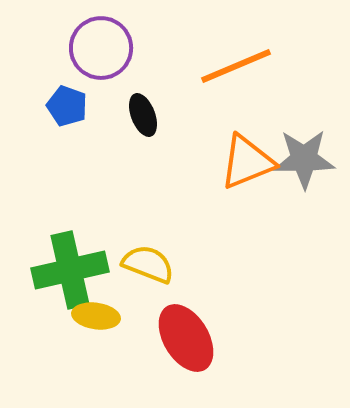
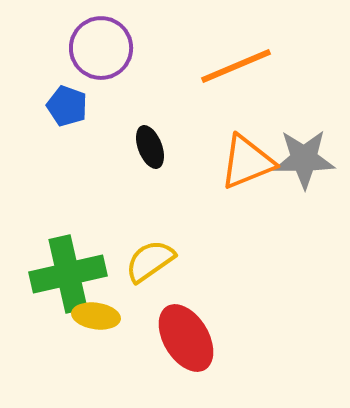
black ellipse: moved 7 px right, 32 px down
yellow semicircle: moved 2 px right, 3 px up; rotated 56 degrees counterclockwise
green cross: moved 2 px left, 4 px down
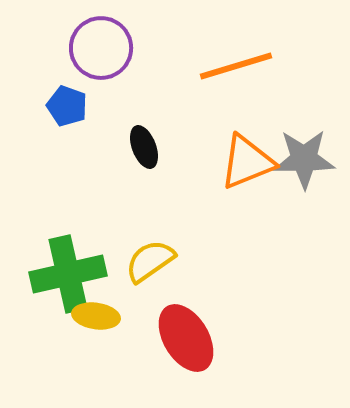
orange line: rotated 6 degrees clockwise
black ellipse: moved 6 px left
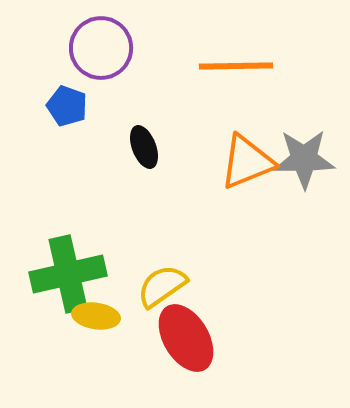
orange line: rotated 16 degrees clockwise
yellow semicircle: moved 12 px right, 25 px down
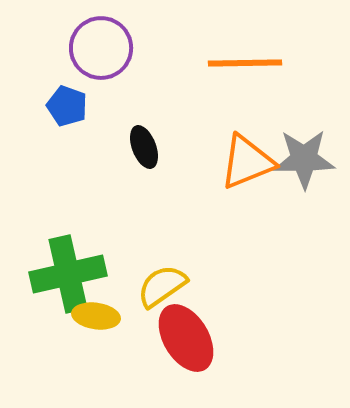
orange line: moved 9 px right, 3 px up
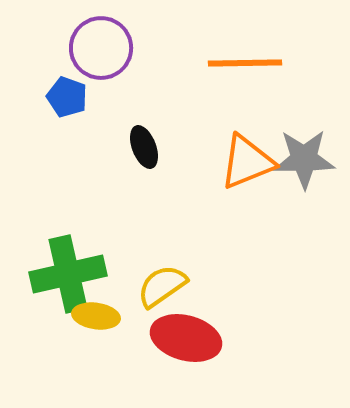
blue pentagon: moved 9 px up
red ellipse: rotated 44 degrees counterclockwise
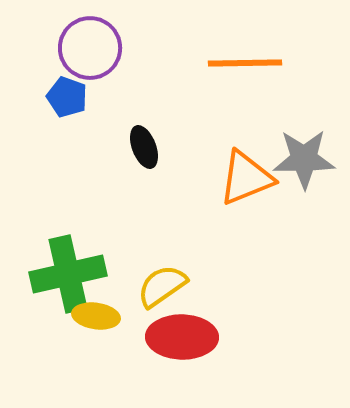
purple circle: moved 11 px left
orange triangle: moved 1 px left, 16 px down
red ellipse: moved 4 px left, 1 px up; rotated 14 degrees counterclockwise
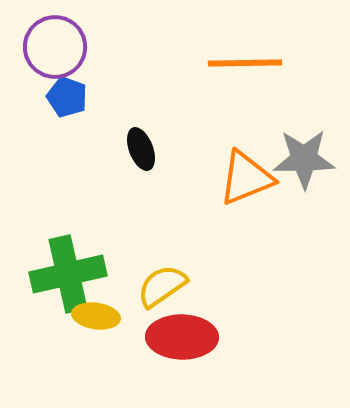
purple circle: moved 35 px left, 1 px up
black ellipse: moved 3 px left, 2 px down
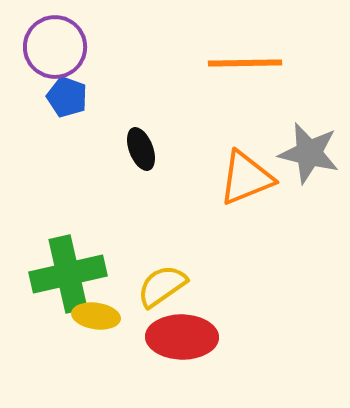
gray star: moved 5 px right, 6 px up; rotated 14 degrees clockwise
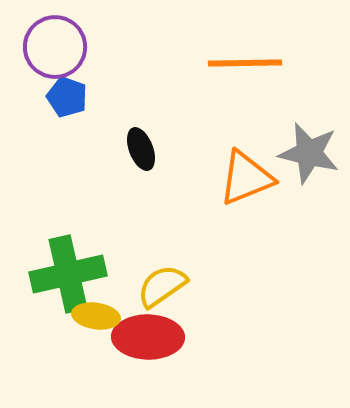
red ellipse: moved 34 px left
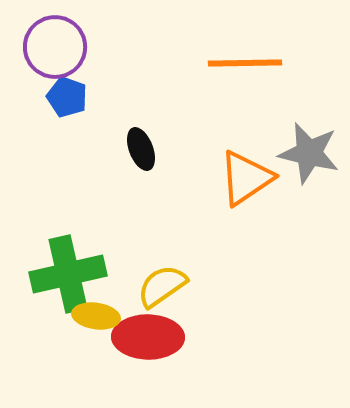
orange triangle: rotated 12 degrees counterclockwise
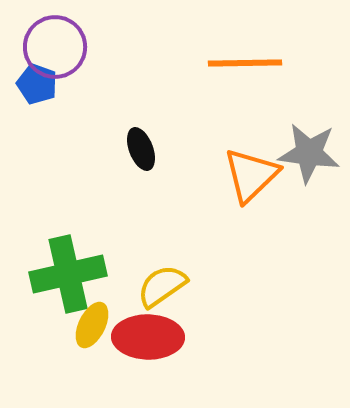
blue pentagon: moved 30 px left, 13 px up
gray star: rotated 6 degrees counterclockwise
orange triangle: moved 5 px right, 3 px up; rotated 10 degrees counterclockwise
yellow ellipse: moved 4 px left, 9 px down; rotated 72 degrees counterclockwise
